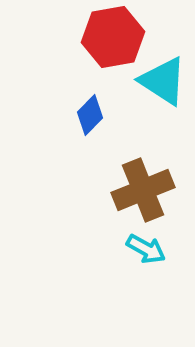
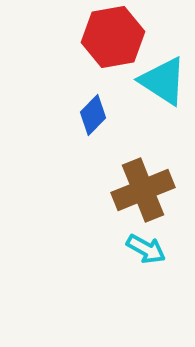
blue diamond: moved 3 px right
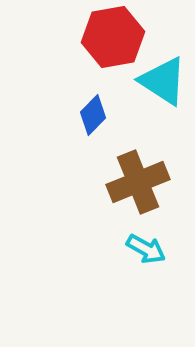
brown cross: moved 5 px left, 8 px up
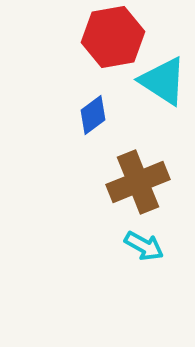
blue diamond: rotated 9 degrees clockwise
cyan arrow: moved 2 px left, 3 px up
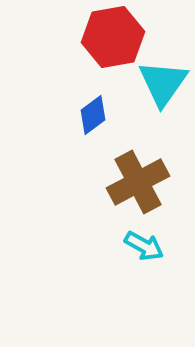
cyan triangle: moved 2 px down; rotated 32 degrees clockwise
brown cross: rotated 6 degrees counterclockwise
